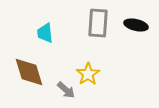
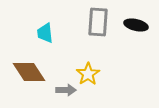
gray rectangle: moved 1 px up
brown diamond: rotated 16 degrees counterclockwise
gray arrow: rotated 42 degrees counterclockwise
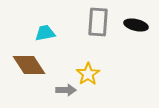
cyan trapezoid: rotated 85 degrees clockwise
brown diamond: moved 7 px up
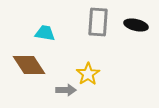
cyan trapezoid: rotated 20 degrees clockwise
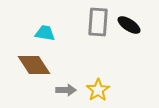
black ellipse: moved 7 px left; rotated 20 degrees clockwise
brown diamond: moved 5 px right
yellow star: moved 10 px right, 16 px down
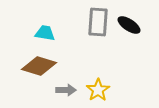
brown diamond: moved 5 px right, 1 px down; rotated 40 degrees counterclockwise
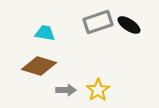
gray rectangle: rotated 68 degrees clockwise
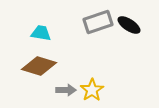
cyan trapezoid: moved 4 px left
yellow star: moved 6 px left
